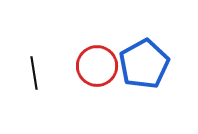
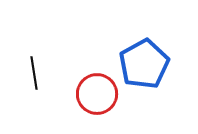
red circle: moved 28 px down
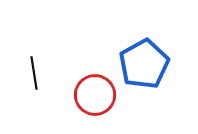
red circle: moved 2 px left, 1 px down
